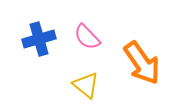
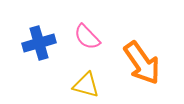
blue cross: moved 4 px down
yellow triangle: rotated 24 degrees counterclockwise
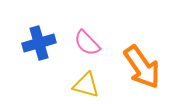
pink semicircle: moved 6 px down
orange arrow: moved 4 px down
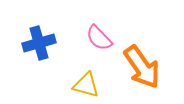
pink semicircle: moved 12 px right, 5 px up
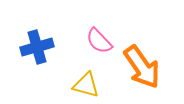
pink semicircle: moved 3 px down
blue cross: moved 2 px left, 4 px down
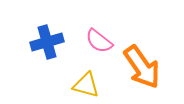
pink semicircle: rotated 8 degrees counterclockwise
blue cross: moved 10 px right, 5 px up
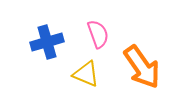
pink semicircle: moved 1 px left, 7 px up; rotated 148 degrees counterclockwise
yellow triangle: moved 11 px up; rotated 8 degrees clockwise
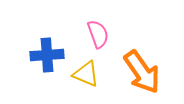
blue cross: moved 13 px down; rotated 12 degrees clockwise
orange arrow: moved 5 px down
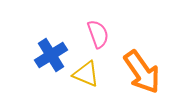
blue cross: moved 4 px right; rotated 28 degrees counterclockwise
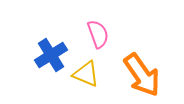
orange arrow: moved 3 px down
